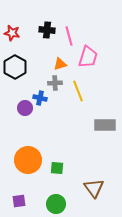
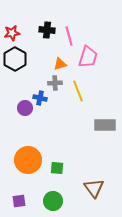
red star: rotated 21 degrees counterclockwise
black hexagon: moved 8 px up
green circle: moved 3 px left, 3 px up
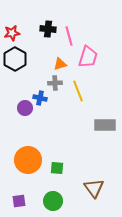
black cross: moved 1 px right, 1 px up
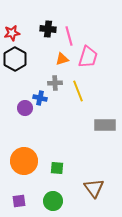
orange triangle: moved 2 px right, 5 px up
orange circle: moved 4 px left, 1 px down
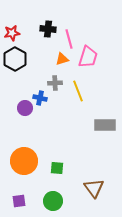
pink line: moved 3 px down
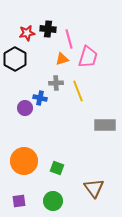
red star: moved 15 px right
gray cross: moved 1 px right
green square: rotated 16 degrees clockwise
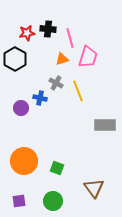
pink line: moved 1 px right, 1 px up
gray cross: rotated 32 degrees clockwise
purple circle: moved 4 px left
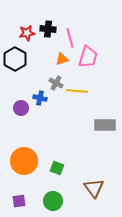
yellow line: moved 1 px left; rotated 65 degrees counterclockwise
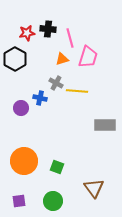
green square: moved 1 px up
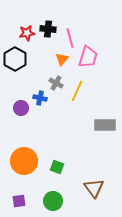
orange triangle: rotated 32 degrees counterclockwise
yellow line: rotated 70 degrees counterclockwise
